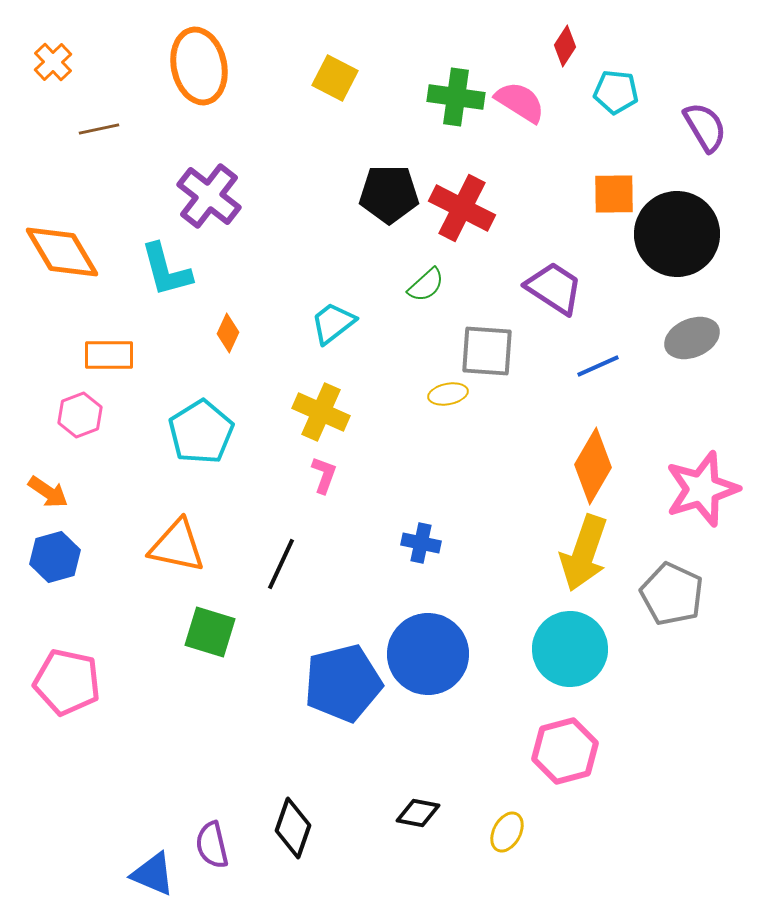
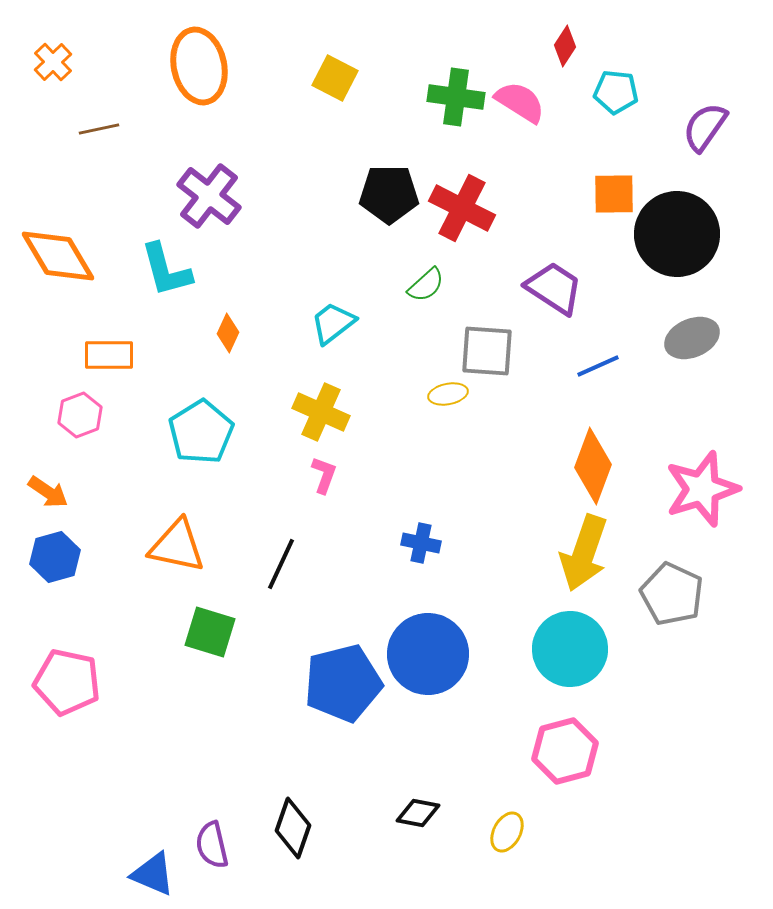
purple semicircle at (705, 127): rotated 114 degrees counterclockwise
orange diamond at (62, 252): moved 4 px left, 4 px down
orange diamond at (593, 466): rotated 10 degrees counterclockwise
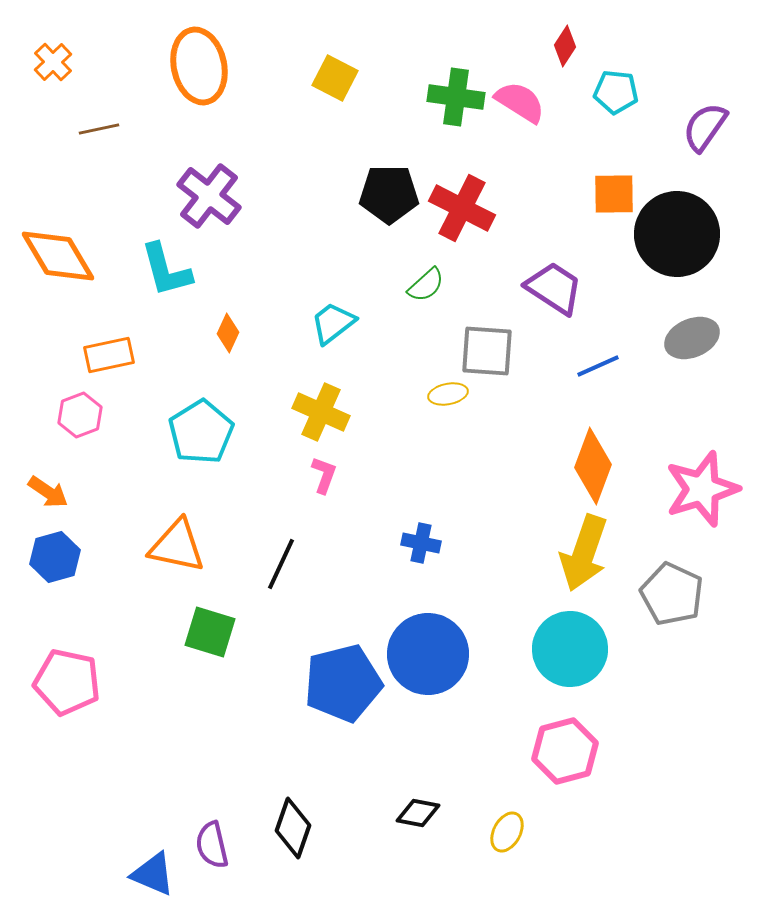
orange rectangle at (109, 355): rotated 12 degrees counterclockwise
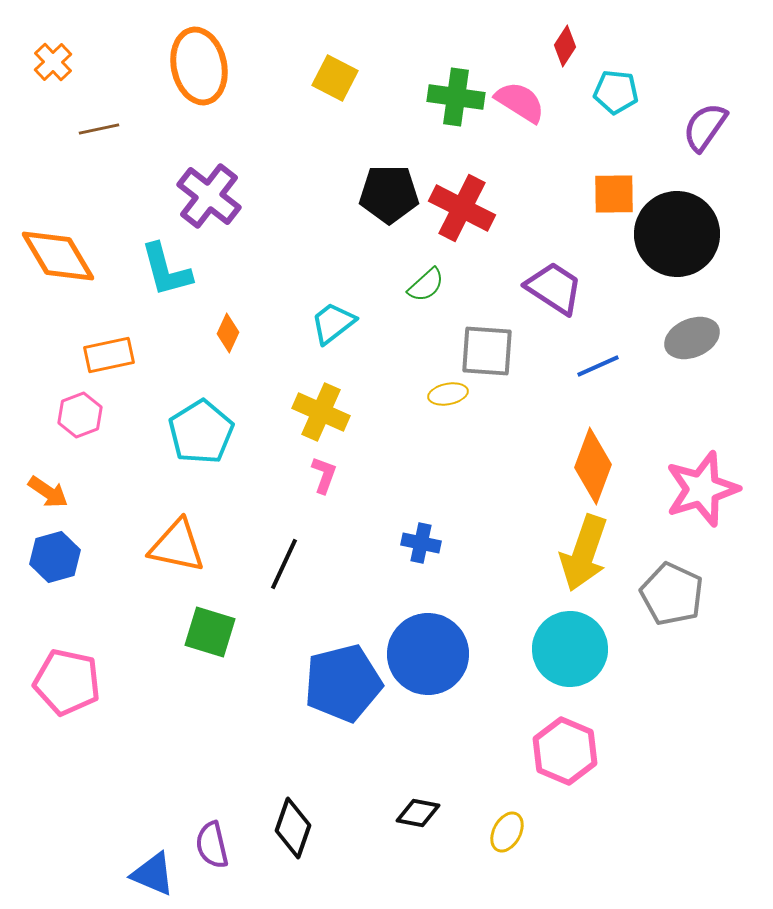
black line at (281, 564): moved 3 px right
pink hexagon at (565, 751): rotated 22 degrees counterclockwise
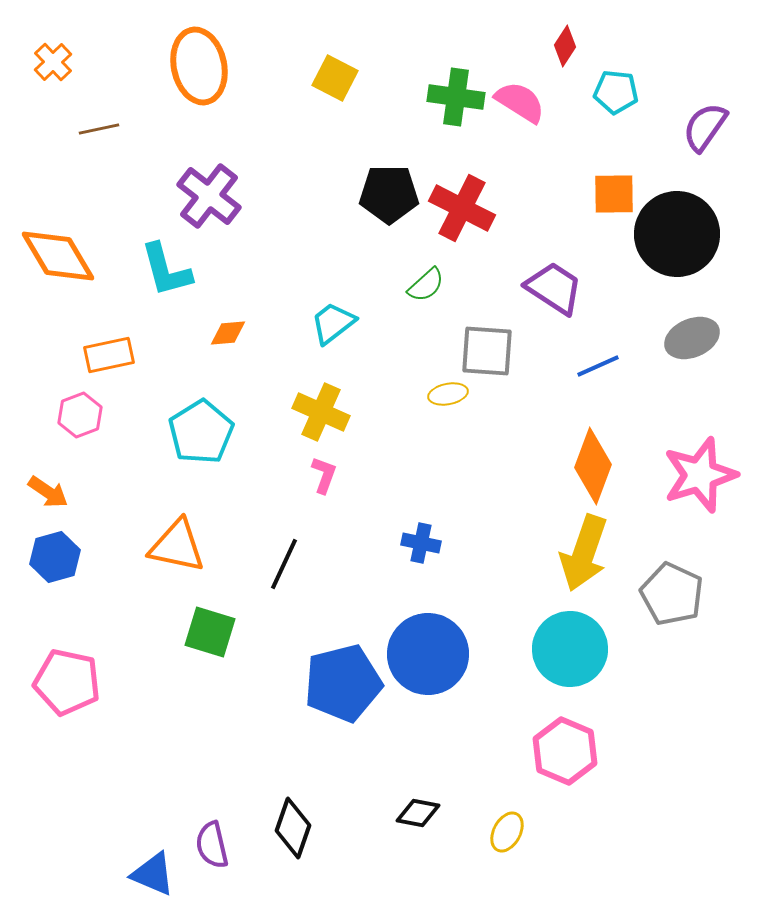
orange diamond at (228, 333): rotated 60 degrees clockwise
pink star at (702, 489): moved 2 px left, 14 px up
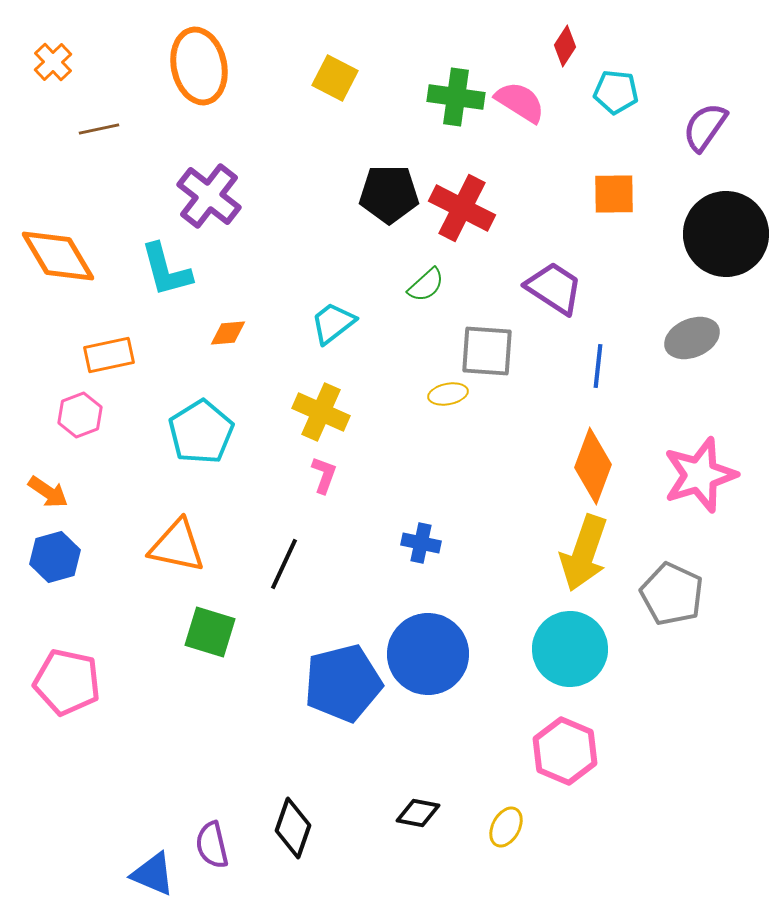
black circle at (677, 234): moved 49 px right
blue line at (598, 366): rotated 60 degrees counterclockwise
yellow ellipse at (507, 832): moved 1 px left, 5 px up
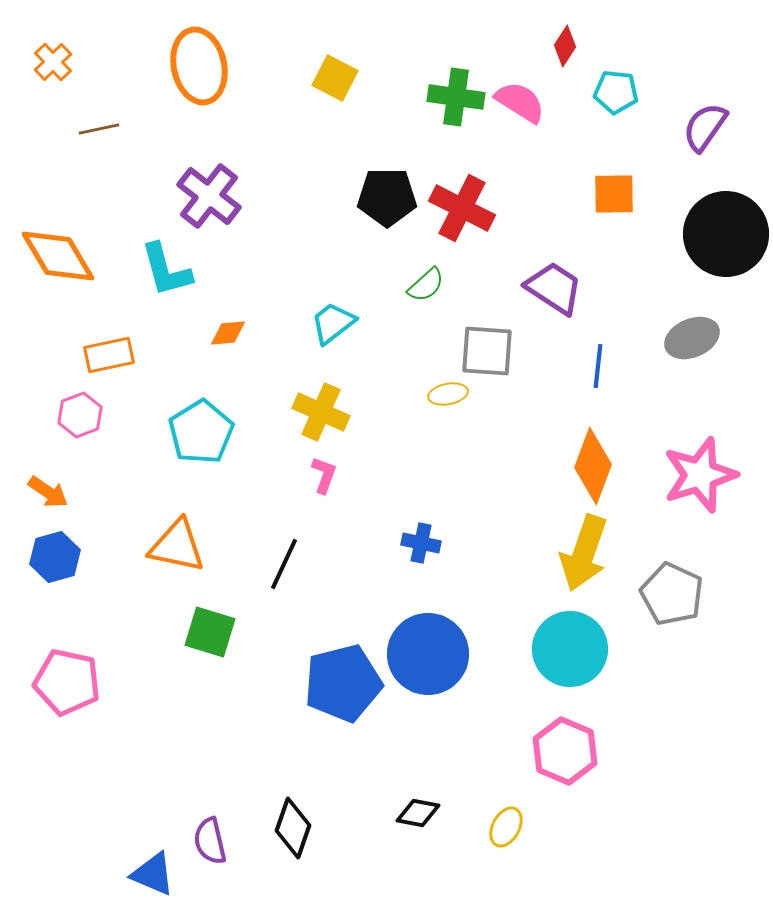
black pentagon at (389, 194): moved 2 px left, 3 px down
purple semicircle at (212, 845): moved 2 px left, 4 px up
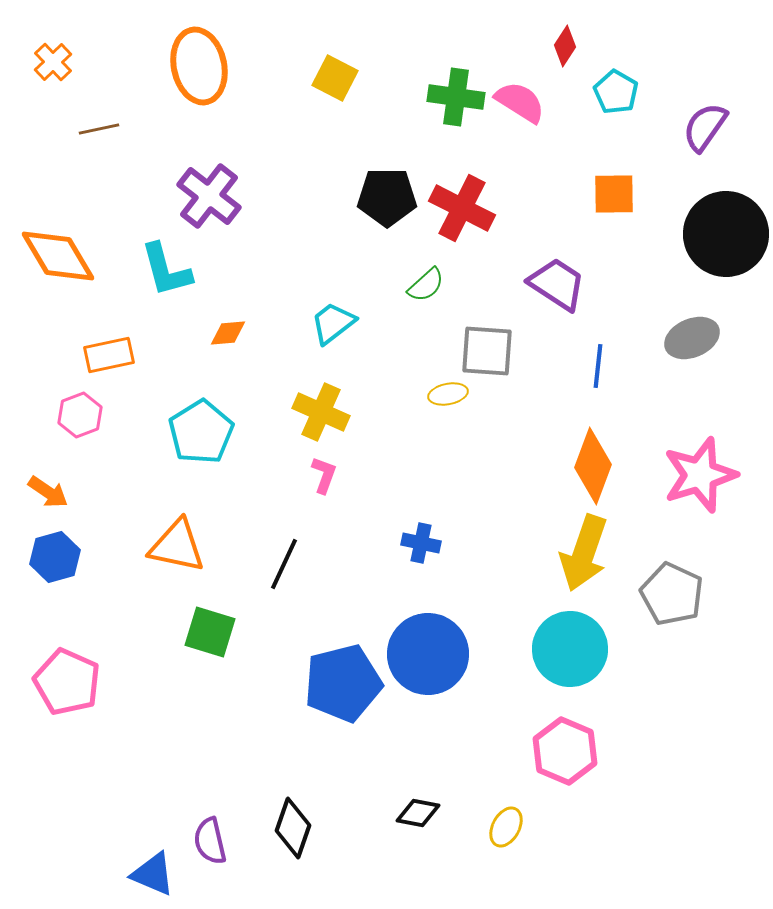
cyan pentagon at (616, 92): rotated 24 degrees clockwise
purple trapezoid at (554, 288): moved 3 px right, 4 px up
pink pentagon at (67, 682): rotated 12 degrees clockwise
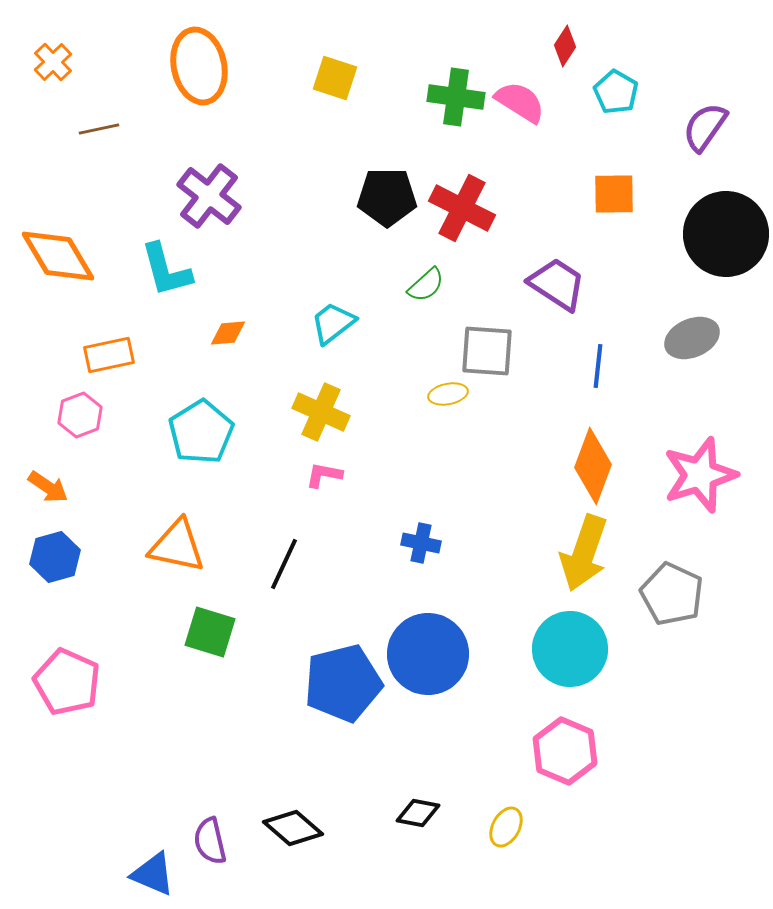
yellow square at (335, 78): rotated 9 degrees counterclockwise
pink L-shape at (324, 475): rotated 99 degrees counterclockwise
orange arrow at (48, 492): moved 5 px up
black diamond at (293, 828): rotated 68 degrees counterclockwise
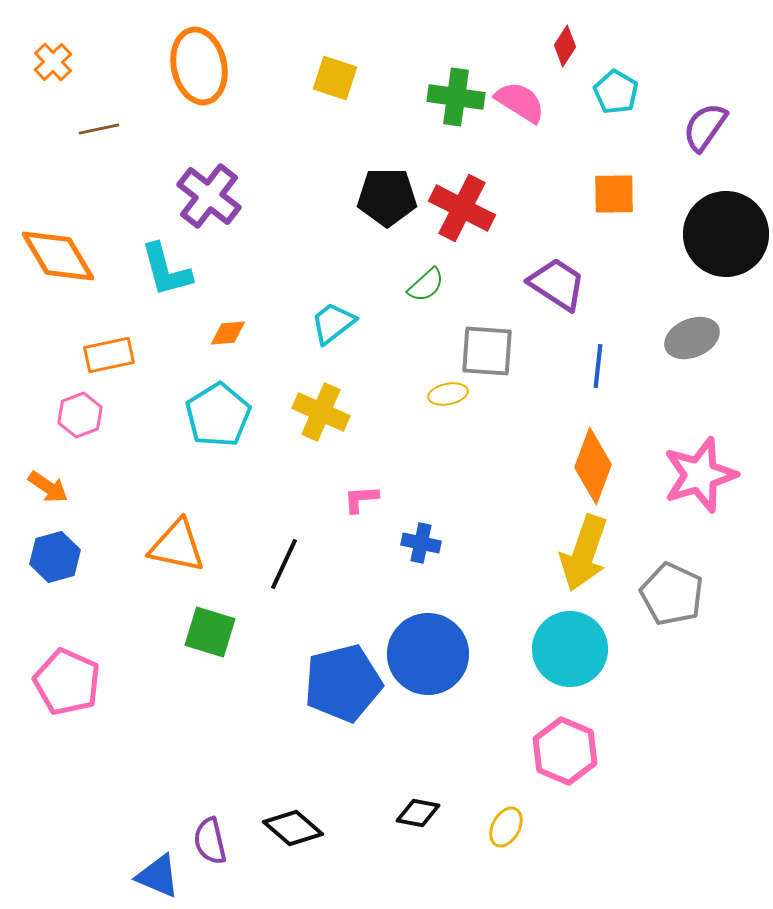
cyan pentagon at (201, 432): moved 17 px right, 17 px up
pink L-shape at (324, 475): moved 37 px right, 24 px down; rotated 15 degrees counterclockwise
blue triangle at (153, 874): moved 5 px right, 2 px down
